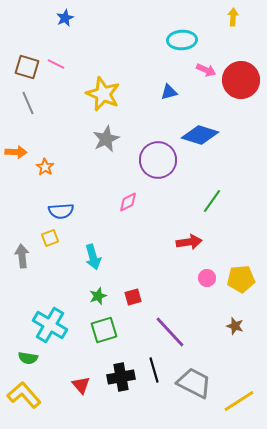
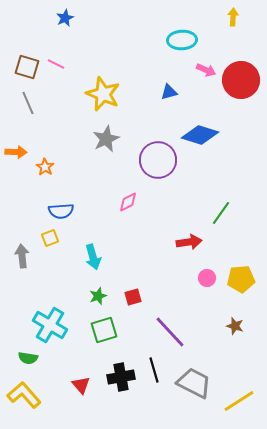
green line: moved 9 px right, 12 px down
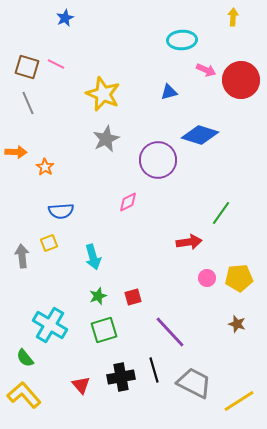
yellow square: moved 1 px left, 5 px down
yellow pentagon: moved 2 px left, 1 px up
brown star: moved 2 px right, 2 px up
green semicircle: moved 3 px left; rotated 42 degrees clockwise
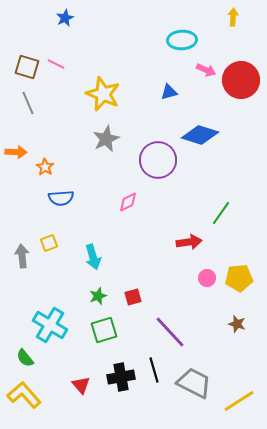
blue semicircle: moved 13 px up
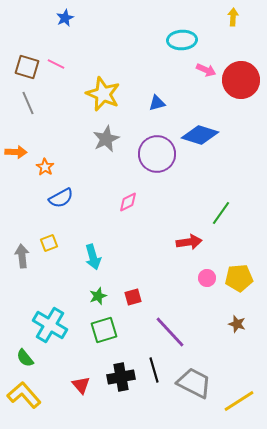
blue triangle: moved 12 px left, 11 px down
purple circle: moved 1 px left, 6 px up
blue semicircle: rotated 25 degrees counterclockwise
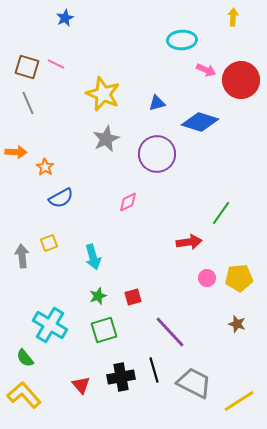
blue diamond: moved 13 px up
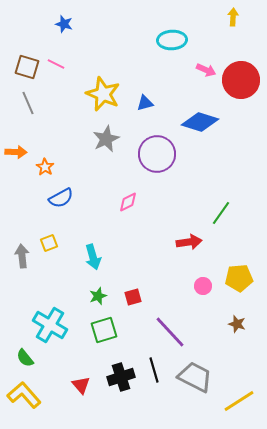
blue star: moved 1 px left, 6 px down; rotated 30 degrees counterclockwise
cyan ellipse: moved 10 px left
blue triangle: moved 12 px left
pink circle: moved 4 px left, 8 px down
black cross: rotated 8 degrees counterclockwise
gray trapezoid: moved 1 px right, 6 px up
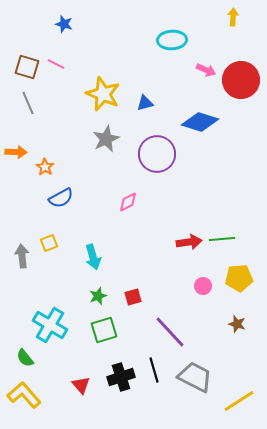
green line: moved 1 px right, 26 px down; rotated 50 degrees clockwise
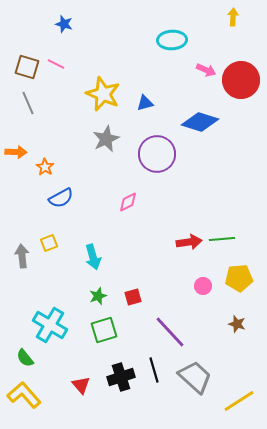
gray trapezoid: rotated 15 degrees clockwise
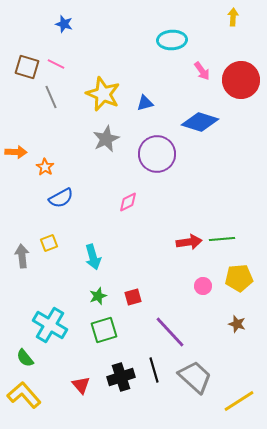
pink arrow: moved 4 px left, 1 px down; rotated 30 degrees clockwise
gray line: moved 23 px right, 6 px up
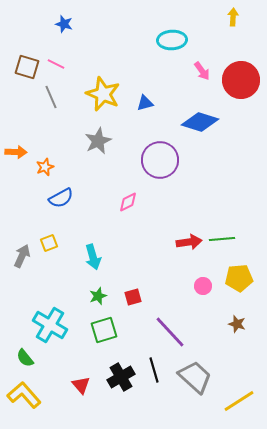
gray star: moved 8 px left, 2 px down
purple circle: moved 3 px right, 6 px down
orange star: rotated 18 degrees clockwise
gray arrow: rotated 30 degrees clockwise
black cross: rotated 12 degrees counterclockwise
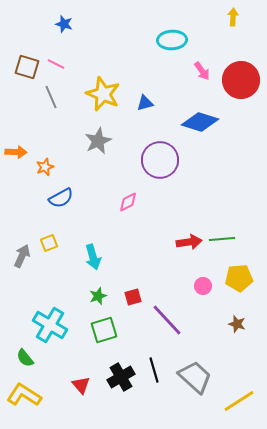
purple line: moved 3 px left, 12 px up
yellow L-shape: rotated 16 degrees counterclockwise
